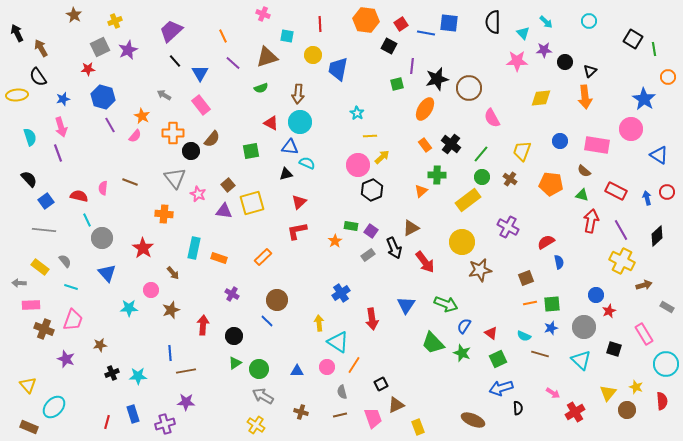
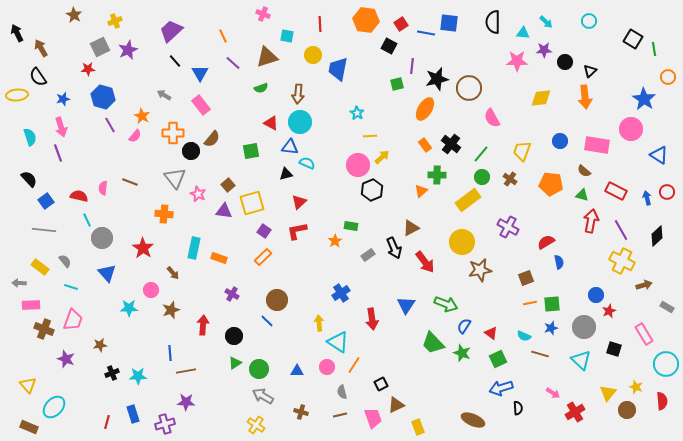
cyan triangle at (523, 33): rotated 40 degrees counterclockwise
purple square at (371, 231): moved 107 px left
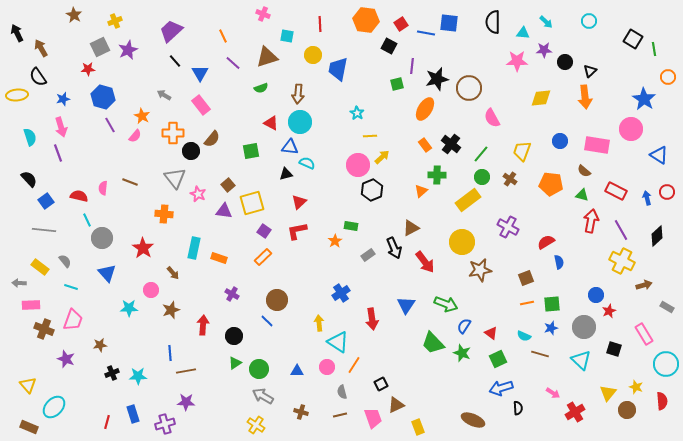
orange line at (530, 303): moved 3 px left
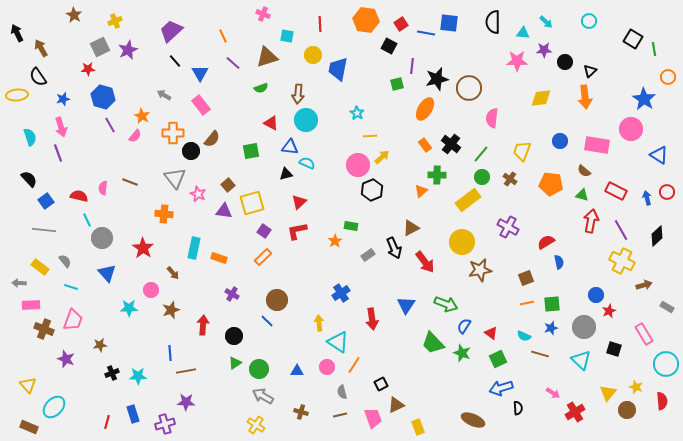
pink semicircle at (492, 118): rotated 36 degrees clockwise
cyan circle at (300, 122): moved 6 px right, 2 px up
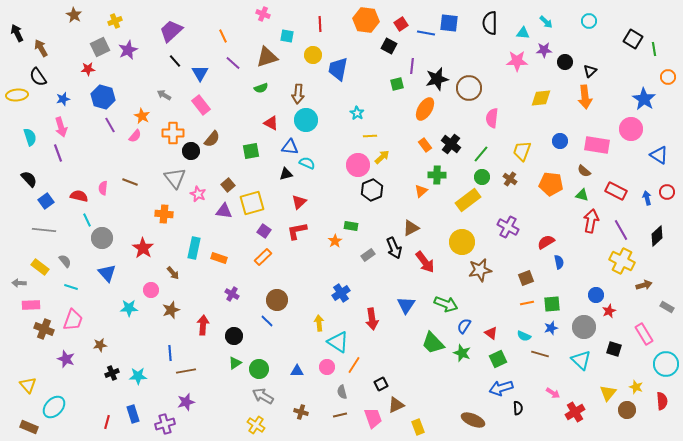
black semicircle at (493, 22): moved 3 px left, 1 px down
purple star at (186, 402): rotated 18 degrees counterclockwise
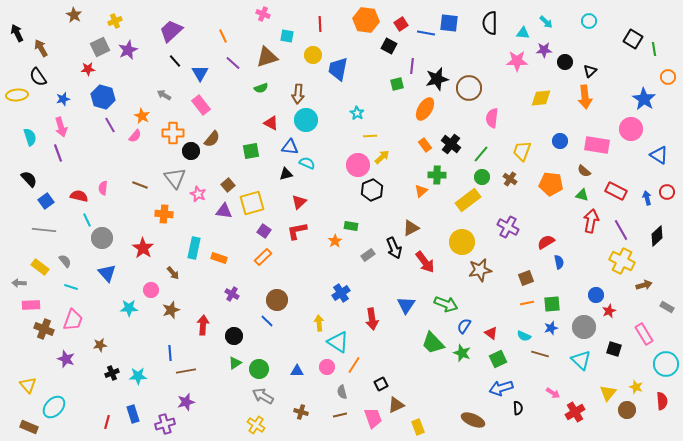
brown line at (130, 182): moved 10 px right, 3 px down
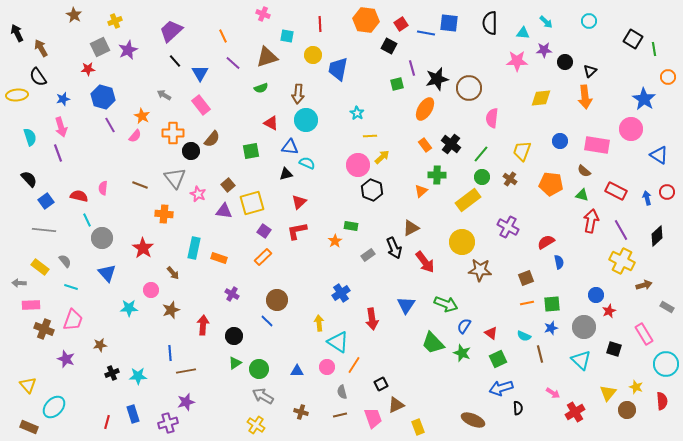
purple line at (412, 66): moved 2 px down; rotated 21 degrees counterclockwise
black hexagon at (372, 190): rotated 15 degrees counterclockwise
brown star at (480, 270): rotated 15 degrees clockwise
brown line at (540, 354): rotated 60 degrees clockwise
purple cross at (165, 424): moved 3 px right, 1 px up
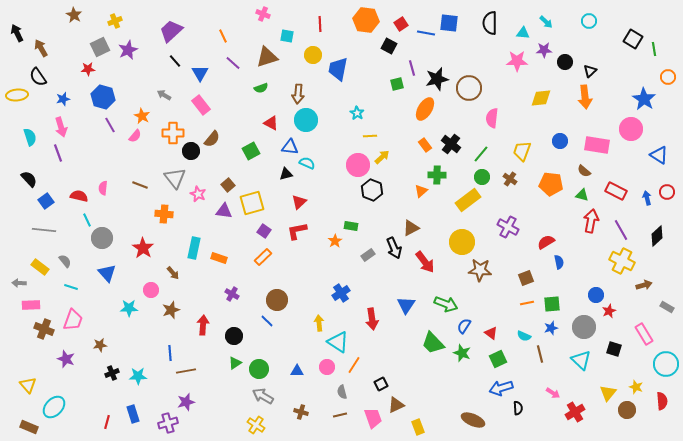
green square at (251, 151): rotated 18 degrees counterclockwise
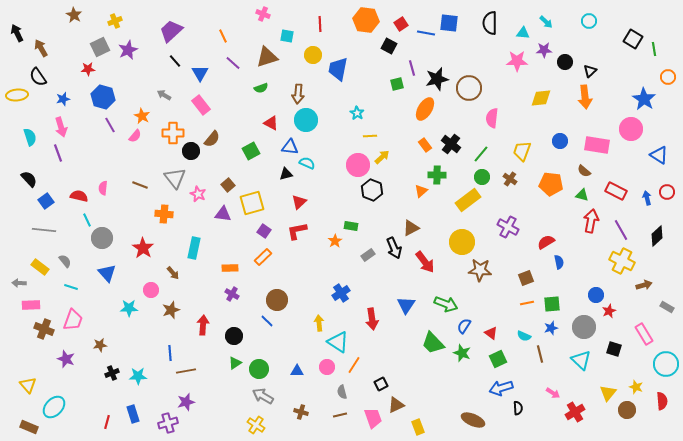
purple triangle at (224, 211): moved 1 px left, 3 px down
orange rectangle at (219, 258): moved 11 px right, 10 px down; rotated 21 degrees counterclockwise
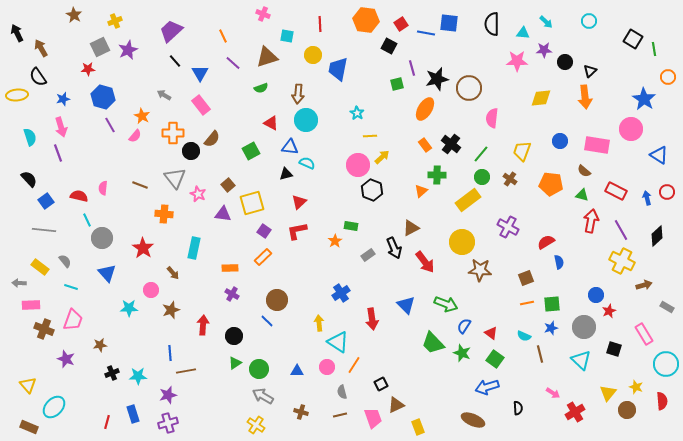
black semicircle at (490, 23): moved 2 px right, 1 px down
blue triangle at (406, 305): rotated 18 degrees counterclockwise
green square at (498, 359): moved 3 px left; rotated 30 degrees counterclockwise
blue arrow at (501, 388): moved 14 px left, 1 px up
purple star at (186, 402): moved 18 px left, 7 px up
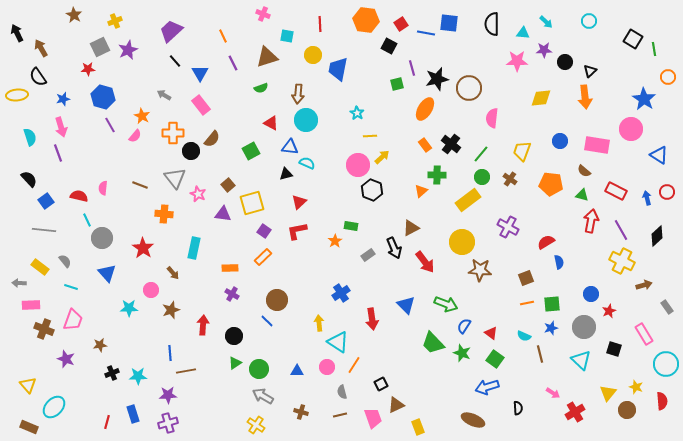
purple line at (233, 63): rotated 21 degrees clockwise
blue circle at (596, 295): moved 5 px left, 1 px up
gray rectangle at (667, 307): rotated 24 degrees clockwise
purple star at (168, 395): rotated 12 degrees clockwise
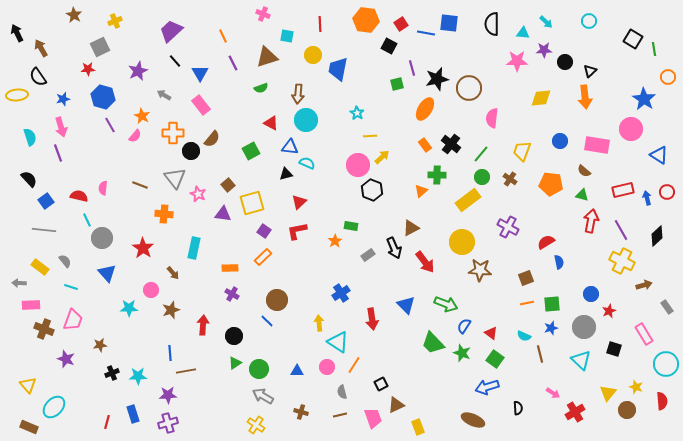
purple star at (128, 50): moved 10 px right, 21 px down
red rectangle at (616, 191): moved 7 px right, 1 px up; rotated 40 degrees counterclockwise
